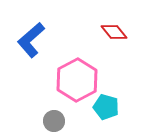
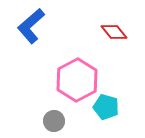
blue L-shape: moved 14 px up
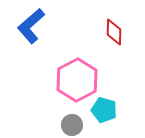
red diamond: rotated 40 degrees clockwise
cyan pentagon: moved 2 px left, 3 px down
gray circle: moved 18 px right, 4 px down
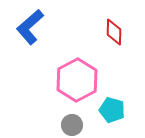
blue L-shape: moved 1 px left, 1 px down
cyan pentagon: moved 8 px right
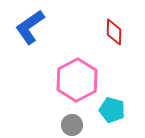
blue L-shape: rotated 6 degrees clockwise
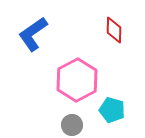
blue L-shape: moved 3 px right, 7 px down
red diamond: moved 2 px up
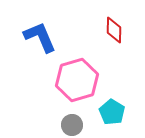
blue L-shape: moved 7 px right, 3 px down; rotated 102 degrees clockwise
pink hexagon: rotated 12 degrees clockwise
cyan pentagon: moved 2 px down; rotated 15 degrees clockwise
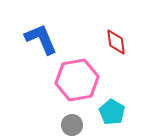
red diamond: moved 2 px right, 12 px down; rotated 8 degrees counterclockwise
blue L-shape: moved 1 px right, 2 px down
pink hexagon: rotated 6 degrees clockwise
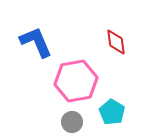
blue L-shape: moved 5 px left, 3 px down
pink hexagon: moved 1 px left, 1 px down
gray circle: moved 3 px up
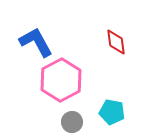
blue L-shape: rotated 6 degrees counterclockwise
pink hexagon: moved 15 px left, 1 px up; rotated 18 degrees counterclockwise
cyan pentagon: rotated 20 degrees counterclockwise
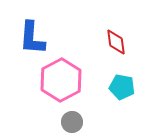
blue L-shape: moved 4 px left, 4 px up; rotated 147 degrees counterclockwise
cyan pentagon: moved 10 px right, 25 px up
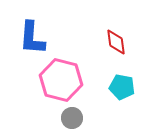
pink hexagon: rotated 18 degrees counterclockwise
gray circle: moved 4 px up
